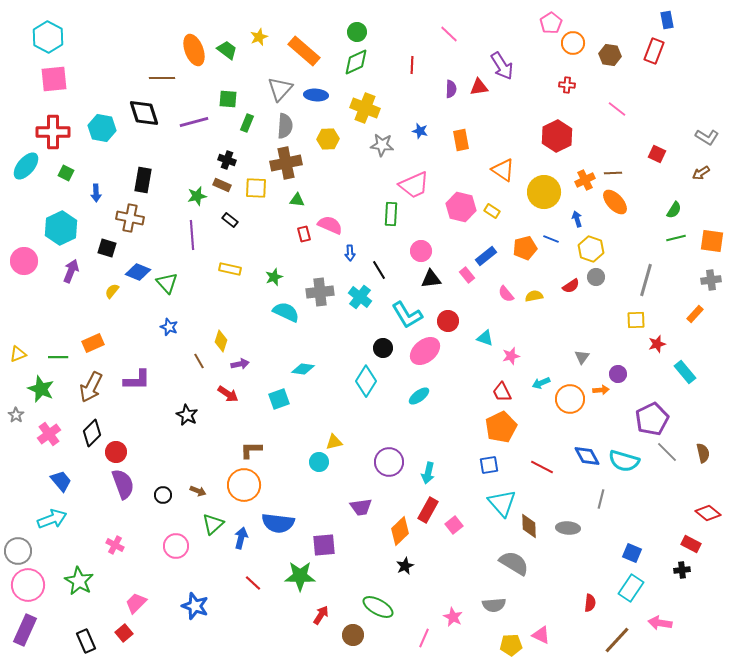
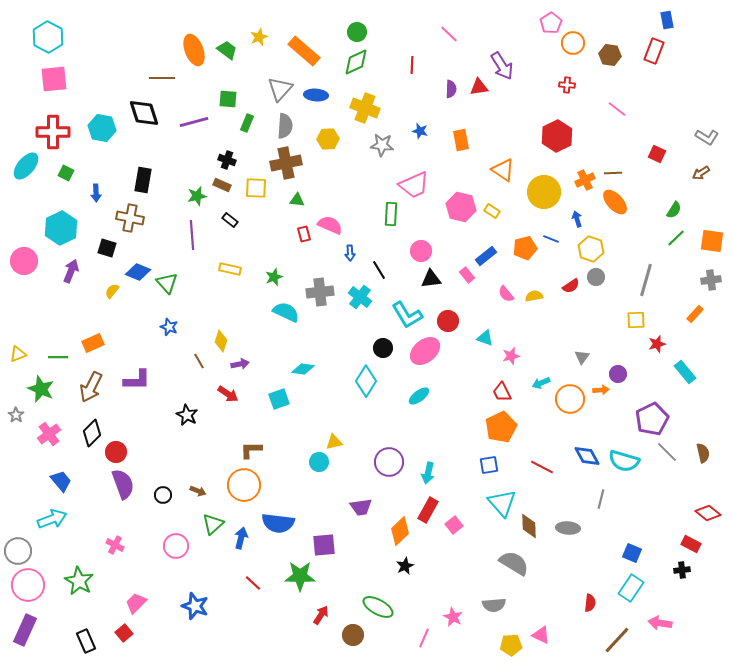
green line at (676, 238): rotated 30 degrees counterclockwise
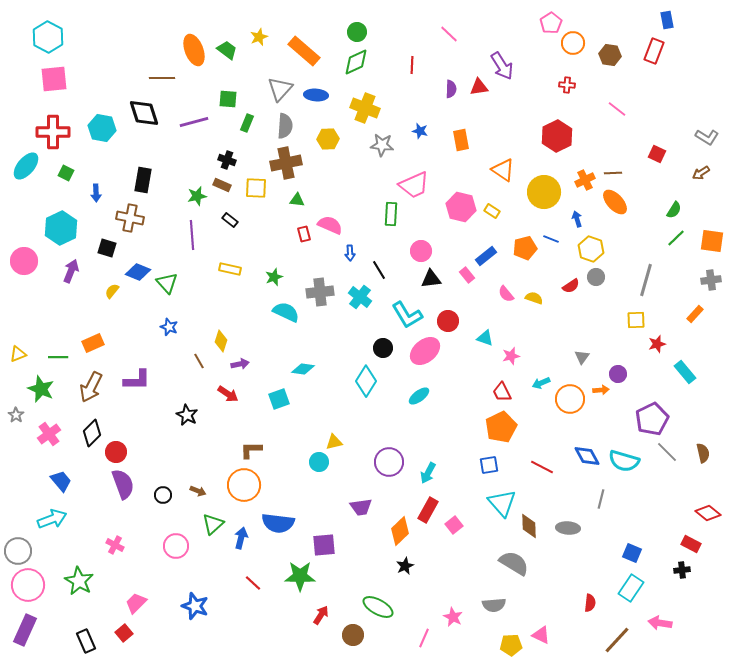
yellow semicircle at (534, 296): moved 2 px down; rotated 30 degrees clockwise
cyan arrow at (428, 473): rotated 15 degrees clockwise
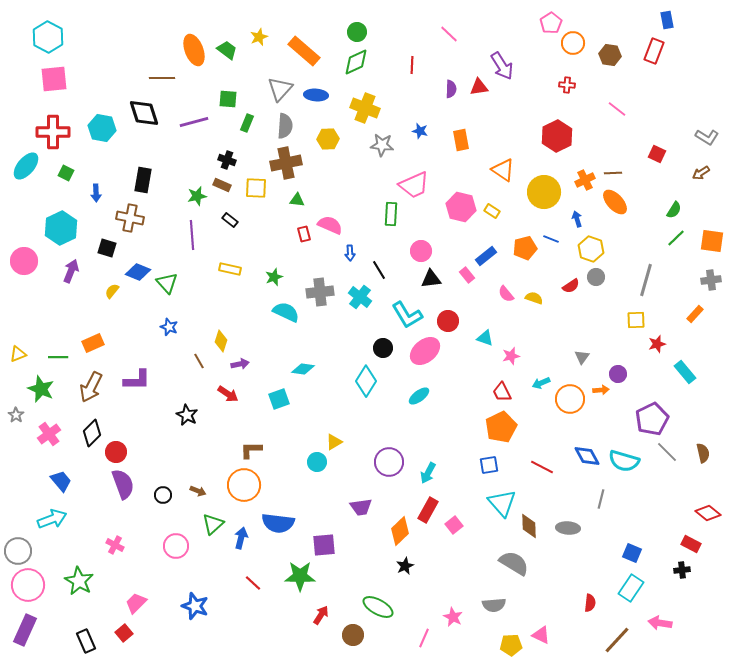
yellow triangle at (334, 442): rotated 18 degrees counterclockwise
cyan circle at (319, 462): moved 2 px left
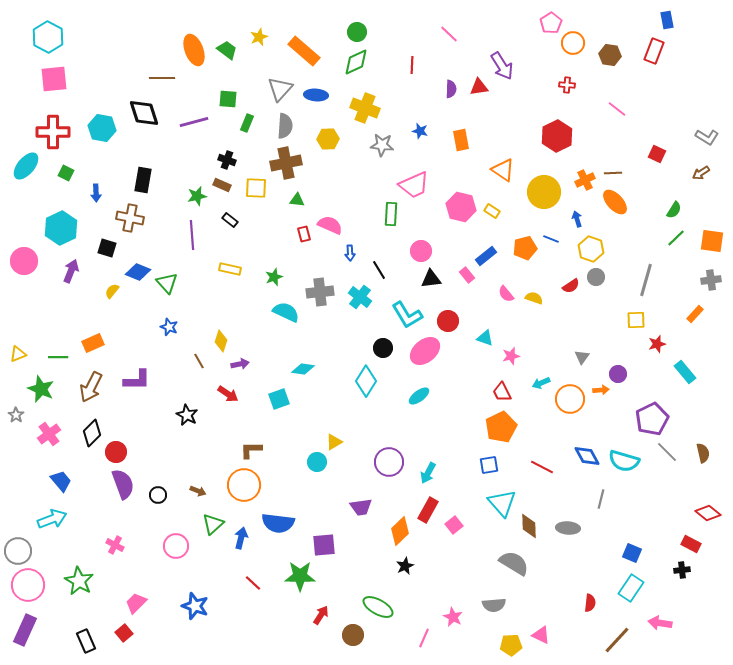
black circle at (163, 495): moved 5 px left
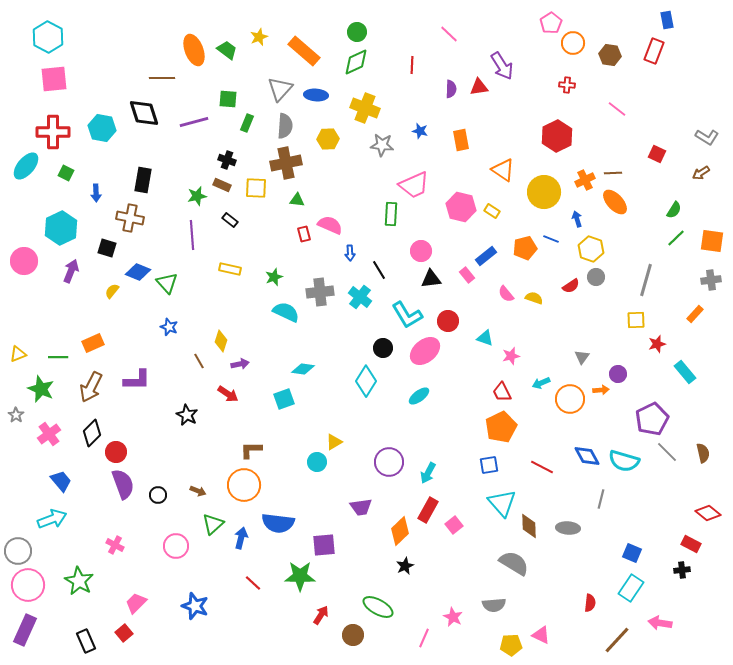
cyan square at (279, 399): moved 5 px right
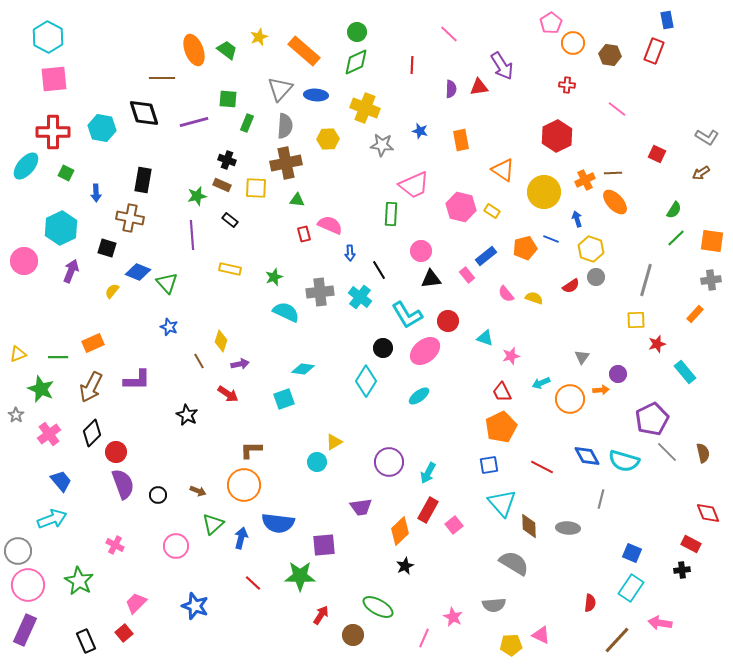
red diamond at (708, 513): rotated 30 degrees clockwise
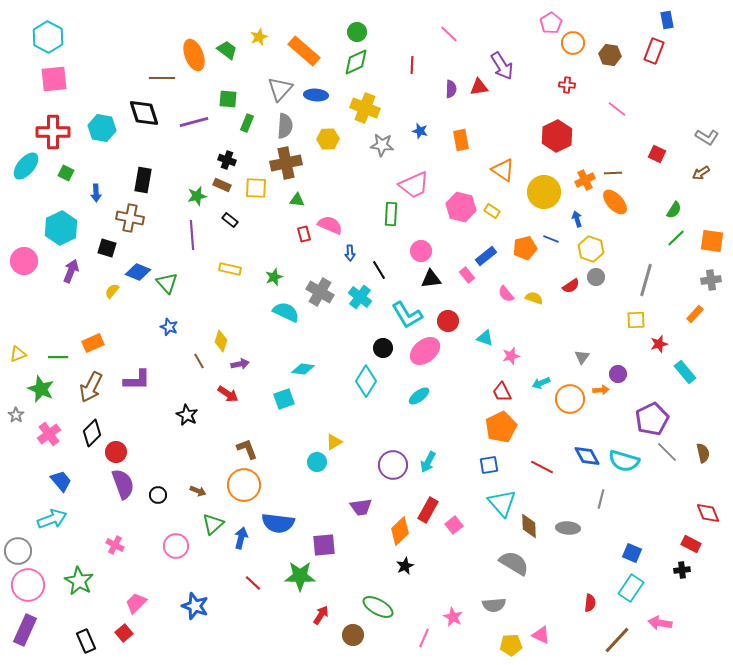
orange ellipse at (194, 50): moved 5 px down
gray cross at (320, 292): rotated 36 degrees clockwise
red star at (657, 344): moved 2 px right
brown L-shape at (251, 450): moved 4 px left, 1 px up; rotated 70 degrees clockwise
purple circle at (389, 462): moved 4 px right, 3 px down
cyan arrow at (428, 473): moved 11 px up
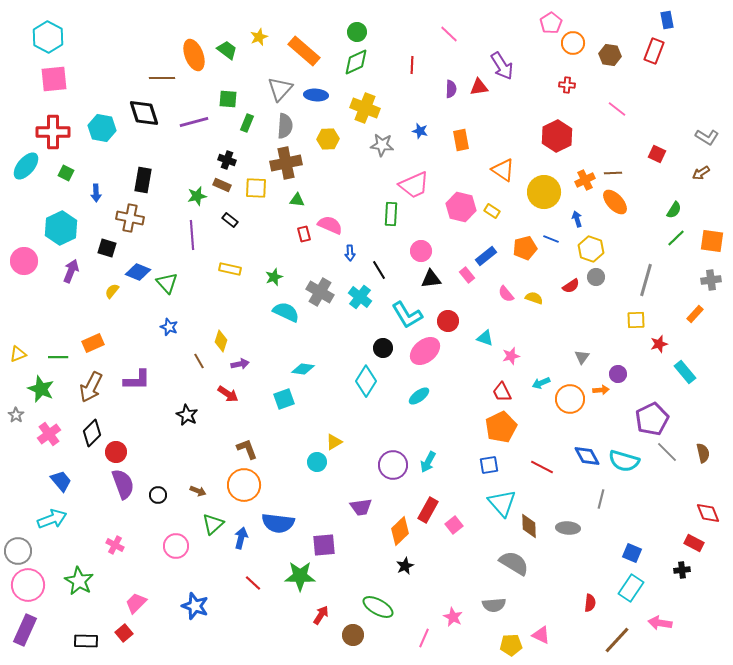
red rectangle at (691, 544): moved 3 px right, 1 px up
black rectangle at (86, 641): rotated 65 degrees counterclockwise
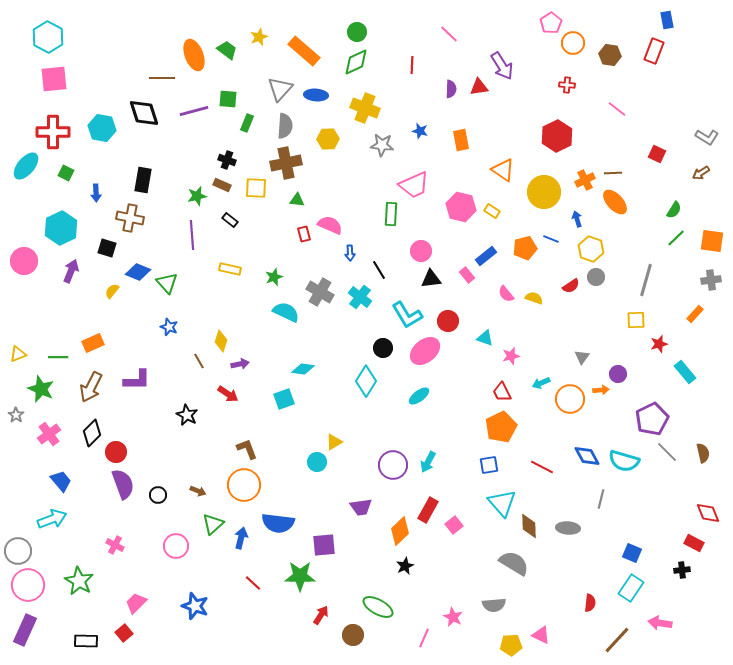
purple line at (194, 122): moved 11 px up
